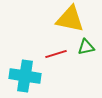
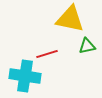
green triangle: moved 1 px right, 1 px up
red line: moved 9 px left
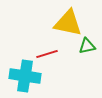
yellow triangle: moved 2 px left, 4 px down
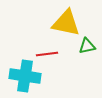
yellow triangle: moved 2 px left
red line: rotated 10 degrees clockwise
